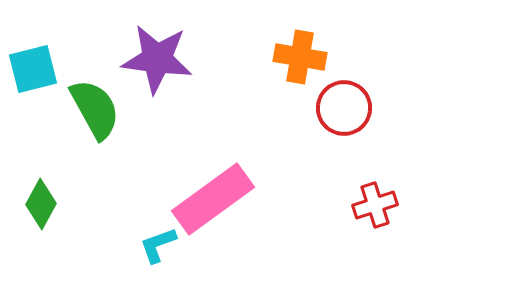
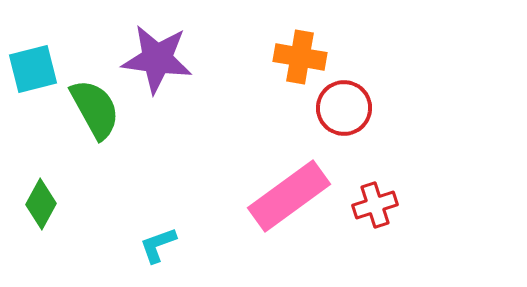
pink rectangle: moved 76 px right, 3 px up
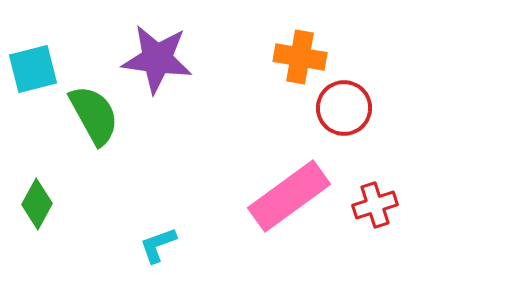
green semicircle: moved 1 px left, 6 px down
green diamond: moved 4 px left
